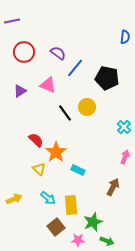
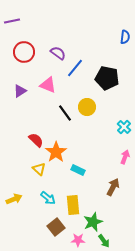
yellow rectangle: moved 2 px right
green arrow: moved 3 px left; rotated 32 degrees clockwise
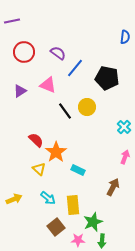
black line: moved 2 px up
green arrow: moved 2 px left; rotated 40 degrees clockwise
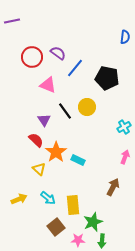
red circle: moved 8 px right, 5 px down
purple triangle: moved 24 px right, 29 px down; rotated 32 degrees counterclockwise
cyan cross: rotated 16 degrees clockwise
cyan rectangle: moved 10 px up
yellow arrow: moved 5 px right
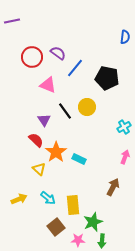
cyan rectangle: moved 1 px right, 1 px up
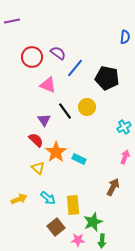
yellow triangle: moved 1 px left, 1 px up
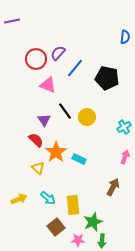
purple semicircle: rotated 84 degrees counterclockwise
red circle: moved 4 px right, 2 px down
yellow circle: moved 10 px down
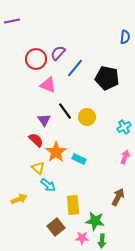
brown arrow: moved 5 px right, 10 px down
cyan arrow: moved 13 px up
green star: moved 2 px right, 1 px up; rotated 30 degrees clockwise
pink star: moved 4 px right, 2 px up
